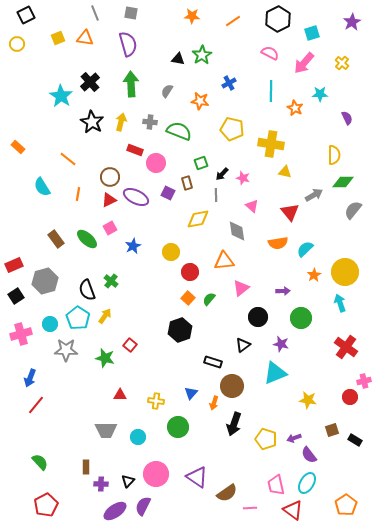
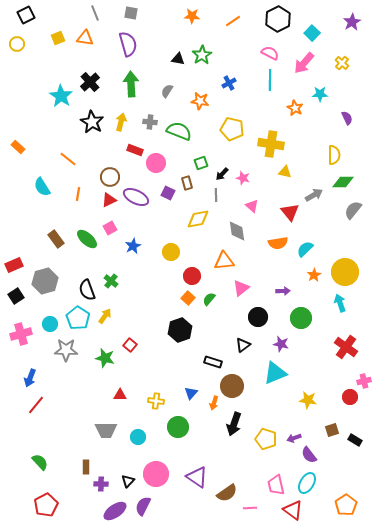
cyan square at (312, 33): rotated 28 degrees counterclockwise
cyan line at (271, 91): moved 1 px left, 11 px up
red circle at (190, 272): moved 2 px right, 4 px down
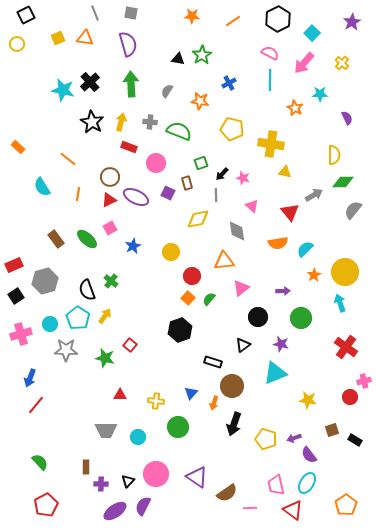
cyan star at (61, 96): moved 2 px right, 6 px up; rotated 20 degrees counterclockwise
red rectangle at (135, 150): moved 6 px left, 3 px up
